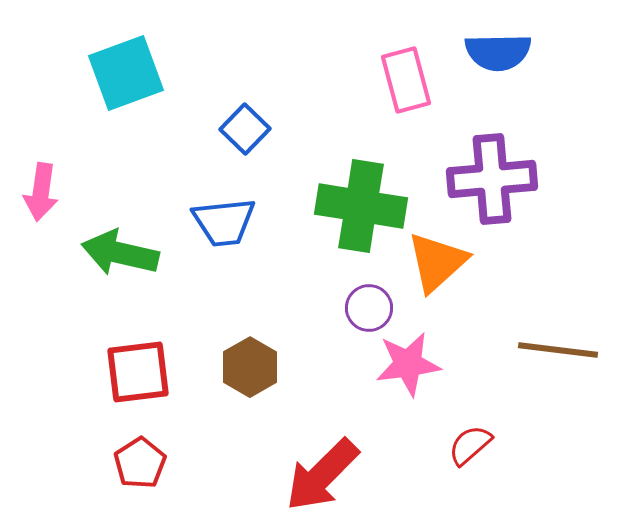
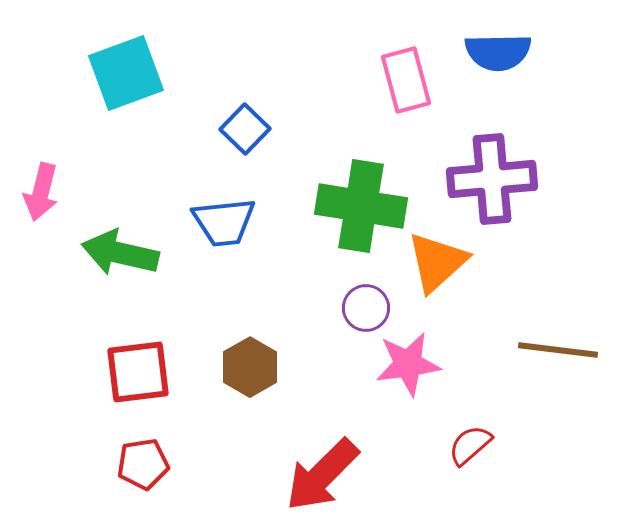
pink arrow: rotated 6 degrees clockwise
purple circle: moved 3 px left
red pentagon: moved 3 px right, 1 px down; rotated 24 degrees clockwise
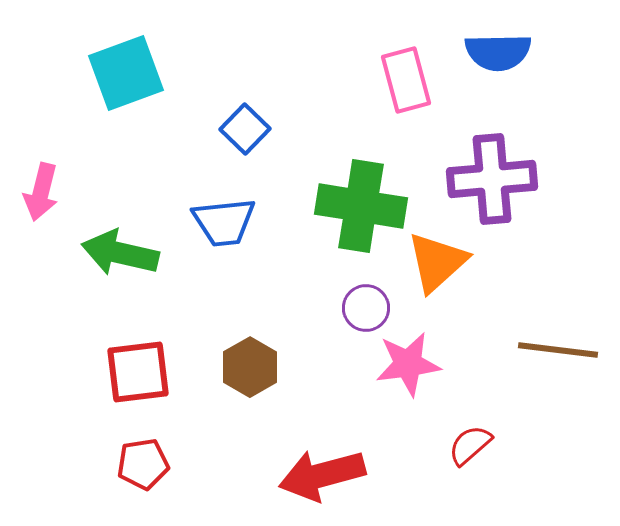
red arrow: rotated 30 degrees clockwise
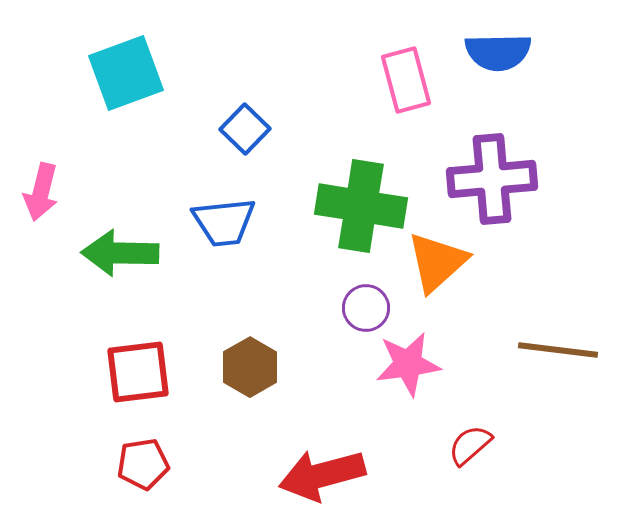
green arrow: rotated 12 degrees counterclockwise
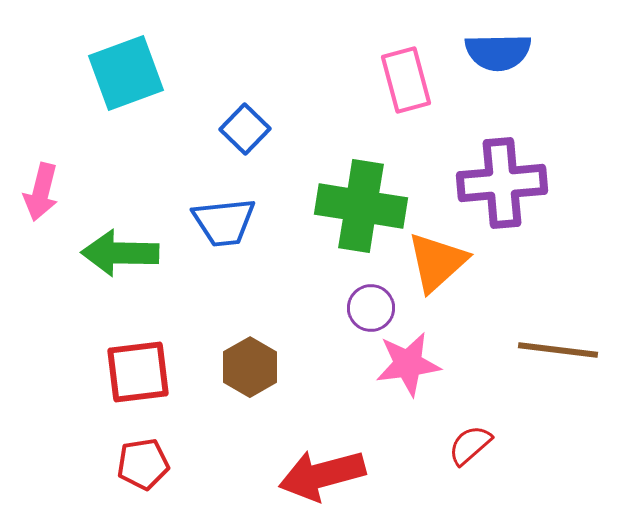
purple cross: moved 10 px right, 4 px down
purple circle: moved 5 px right
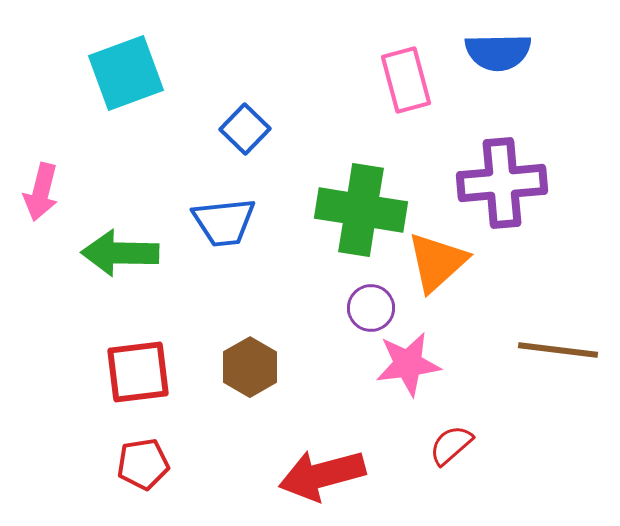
green cross: moved 4 px down
red semicircle: moved 19 px left
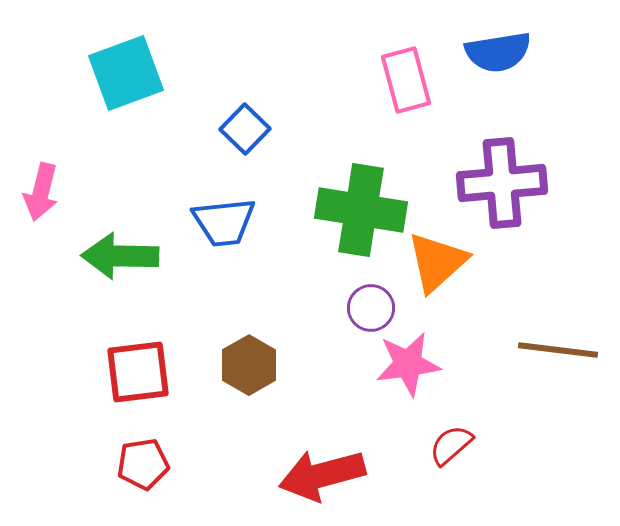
blue semicircle: rotated 8 degrees counterclockwise
green arrow: moved 3 px down
brown hexagon: moved 1 px left, 2 px up
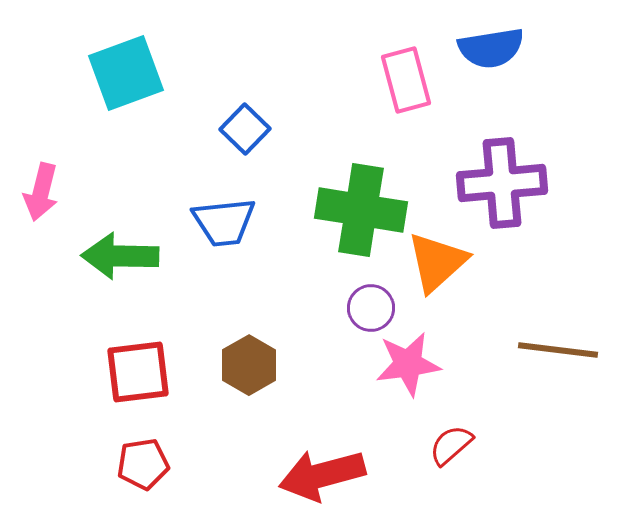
blue semicircle: moved 7 px left, 4 px up
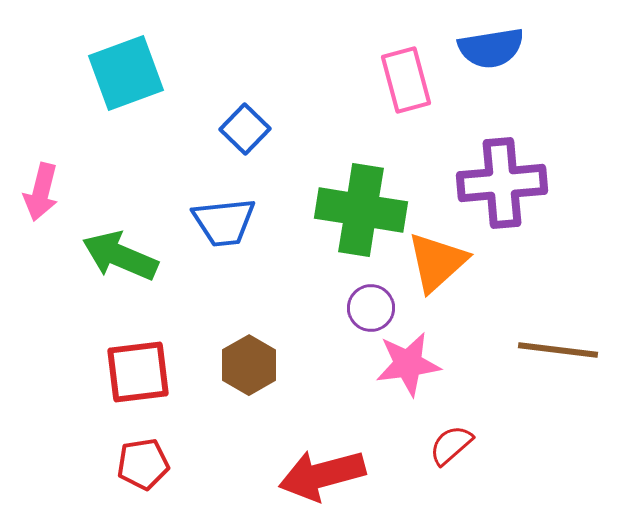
green arrow: rotated 22 degrees clockwise
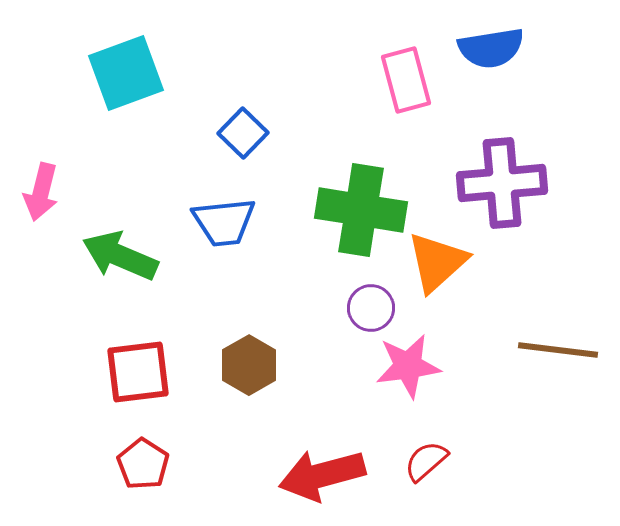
blue square: moved 2 px left, 4 px down
pink star: moved 2 px down
red semicircle: moved 25 px left, 16 px down
red pentagon: rotated 30 degrees counterclockwise
